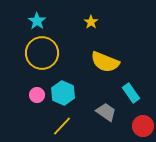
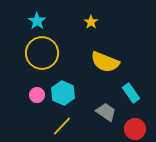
red circle: moved 8 px left, 3 px down
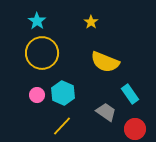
cyan rectangle: moved 1 px left, 1 px down
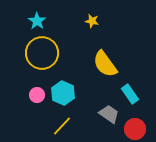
yellow star: moved 1 px right, 1 px up; rotated 24 degrees counterclockwise
yellow semicircle: moved 2 px down; rotated 32 degrees clockwise
gray trapezoid: moved 3 px right, 2 px down
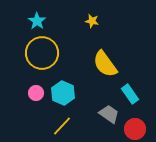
pink circle: moved 1 px left, 2 px up
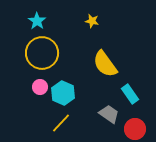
pink circle: moved 4 px right, 6 px up
yellow line: moved 1 px left, 3 px up
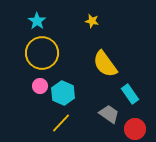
pink circle: moved 1 px up
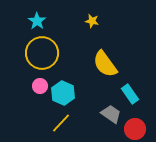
gray trapezoid: moved 2 px right
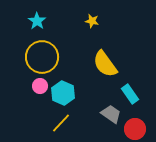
yellow circle: moved 4 px down
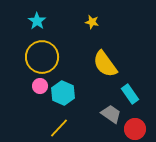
yellow star: moved 1 px down
yellow line: moved 2 px left, 5 px down
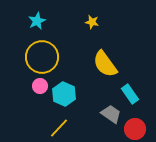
cyan star: rotated 12 degrees clockwise
cyan hexagon: moved 1 px right, 1 px down
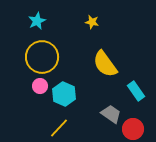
cyan rectangle: moved 6 px right, 3 px up
red circle: moved 2 px left
